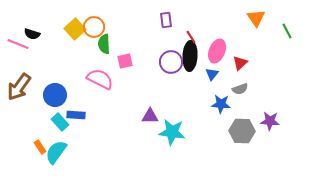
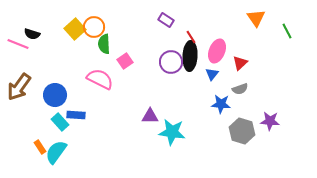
purple rectangle: rotated 49 degrees counterclockwise
pink square: rotated 21 degrees counterclockwise
gray hexagon: rotated 15 degrees clockwise
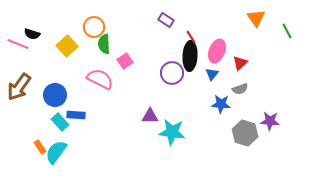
yellow square: moved 8 px left, 17 px down
purple circle: moved 1 px right, 11 px down
gray hexagon: moved 3 px right, 2 px down
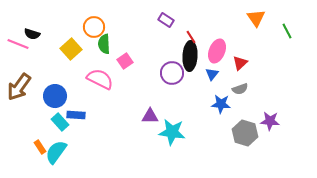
yellow square: moved 4 px right, 3 px down
blue circle: moved 1 px down
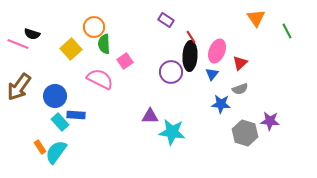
purple circle: moved 1 px left, 1 px up
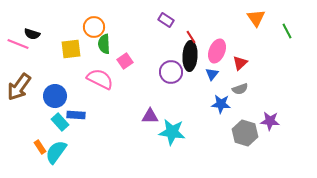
yellow square: rotated 35 degrees clockwise
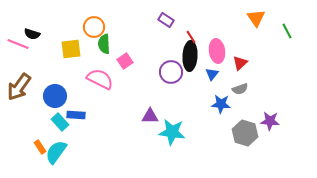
pink ellipse: rotated 30 degrees counterclockwise
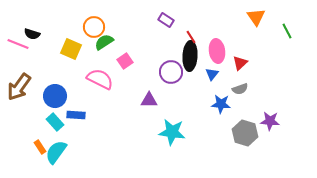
orange triangle: moved 1 px up
green semicircle: moved 2 px up; rotated 60 degrees clockwise
yellow square: rotated 30 degrees clockwise
purple triangle: moved 1 px left, 16 px up
cyan rectangle: moved 5 px left
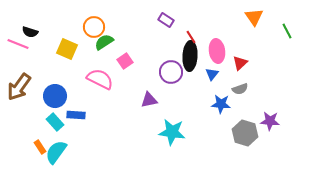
orange triangle: moved 2 px left
black semicircle: moved 2 px left, 2 px up
yellow square: moved 4 px left
purple triangle: rotated 12 degrees counterclockwise
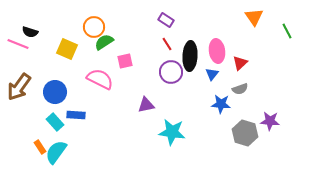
red line: moved 24 px left, 7 px down
pink square: rotated 21 degrees clockwise
blue circle: moved 4 px up
purple triangle: moved 3 px left, 5 px down
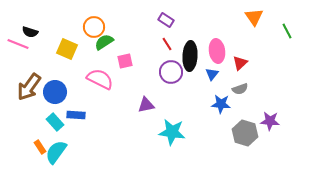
brown arrow: moved 10 px right
